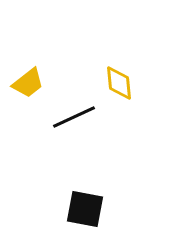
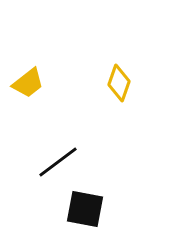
yellow diamond: rotated 24 degrees clockwise
black line: moved 16 px left, 45 px down; rotated 12 degrees counterclockwise
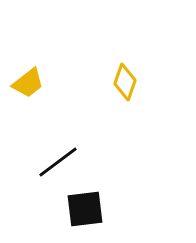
yellow diamond: moved 6 px right, 1 px up
black square: rotated 18 degrees counterclockwise
